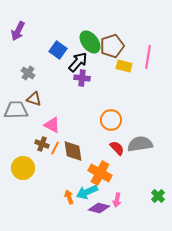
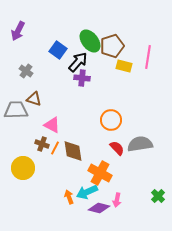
green ellipse: moved 1 px up
gray cross: moved 2 px left, 2 px up
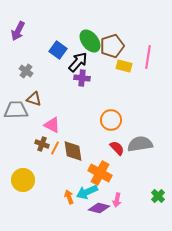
yellow circle: moved 12 px down
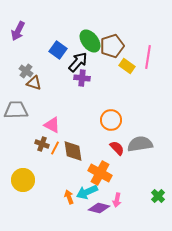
yellow rectangle: moved 3 px right; rotated 21 degrees clockwise
brown triangle: moved 16 px up
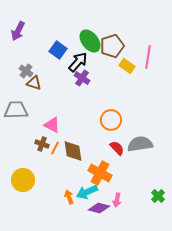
purple cross: rotated 28 degrees clockwise
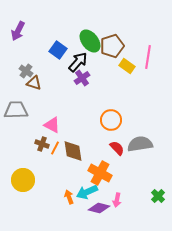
purple cross: rotated 21 degrees clockwise
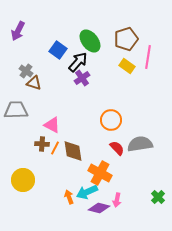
brown pentagon: moved 14 px right, 7 px up
brown cross: rotated 16 degrees counterclockwise
green cross: moved 1 px down
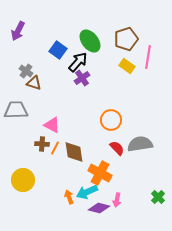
brown diamond: moved 1 px right, 1 px down
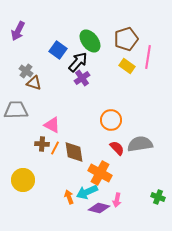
green cross: rotated 24 degrees counterclockwise
